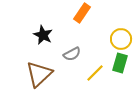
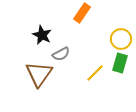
black star: moved 1 px left
gray semicircle: moved 11 px left
brown triangle: rotated 12 degrees counterclockwise
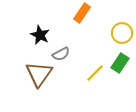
black star: moved 2 px left
yellow circle: moved 1 px right, 6 px up
green rectangle: rotated 18 degrees clockwise
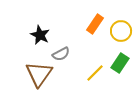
orange rectangle: moved 13 px right, 11 px down
yellow circle: moved 1 px left, 2 px up
